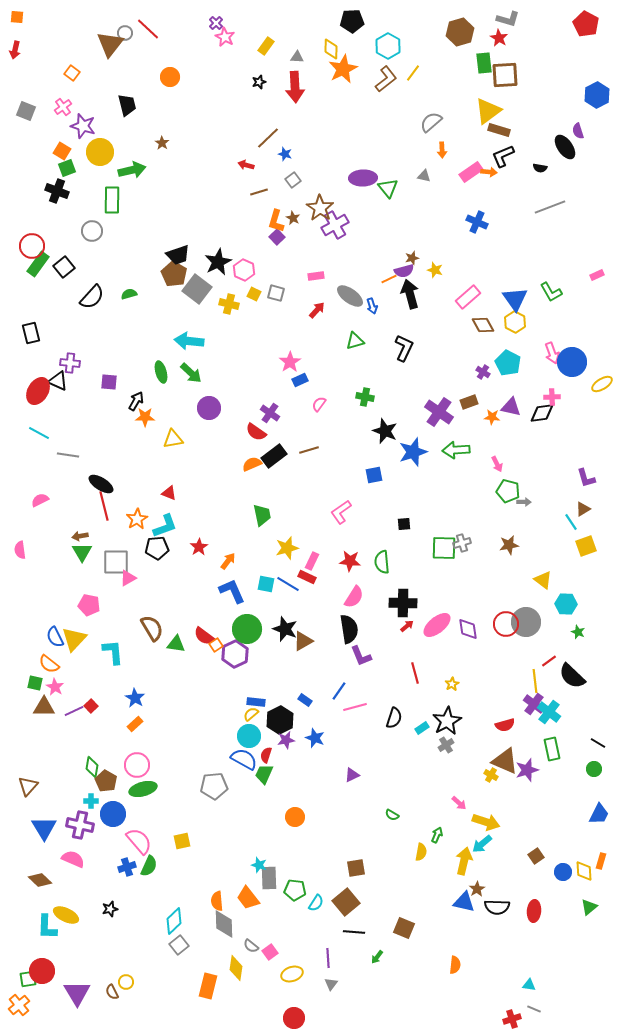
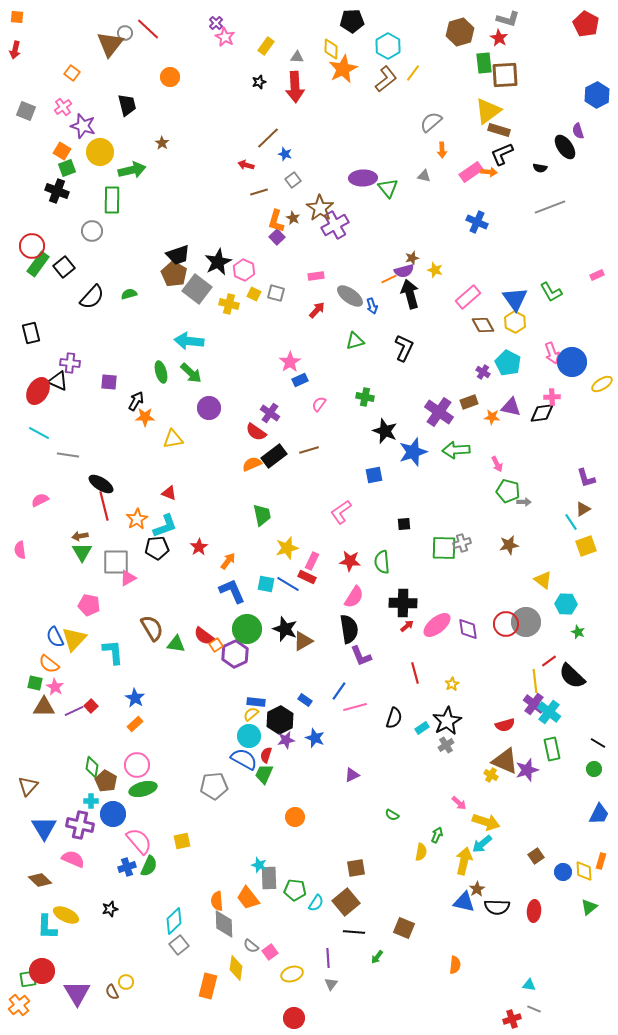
black L-shape at (503, 156): moved 1 px left, 2 px up
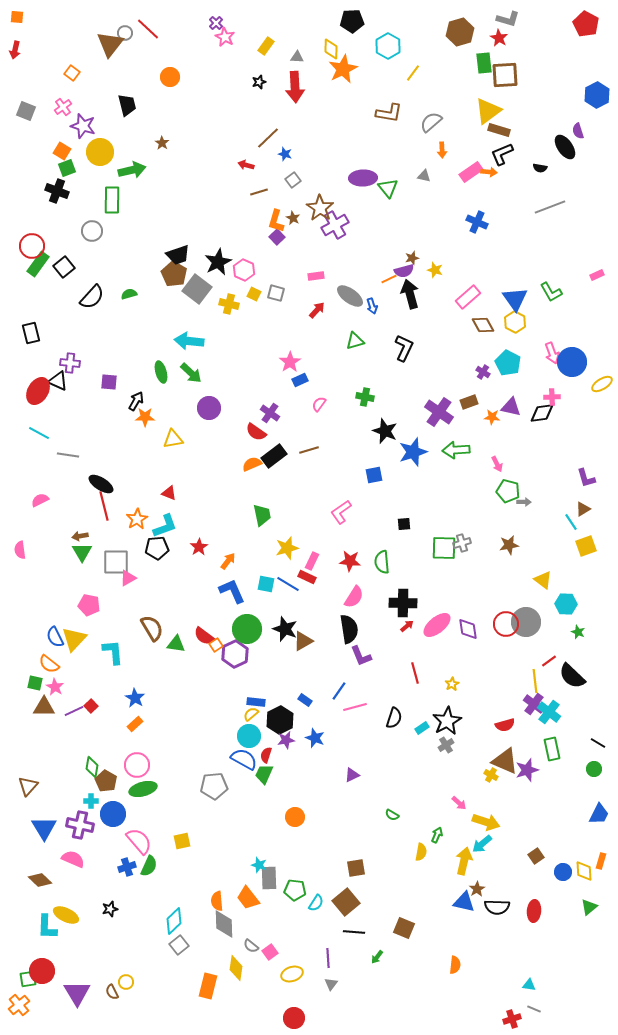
brown L-shape at (386, 79): moved 3 px right, 34 px down; rotated 48 degrees clockwise
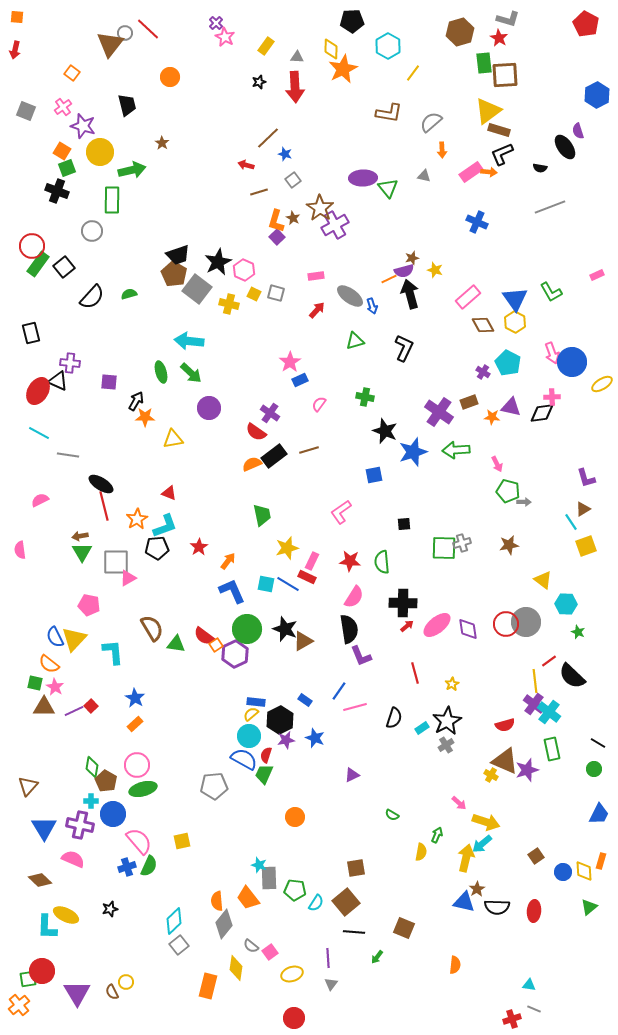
yellow arrow at (464, 861): moved 2 px right, 3 px up
gray diamond at (224, 924): rotated 40 degrees clockwise
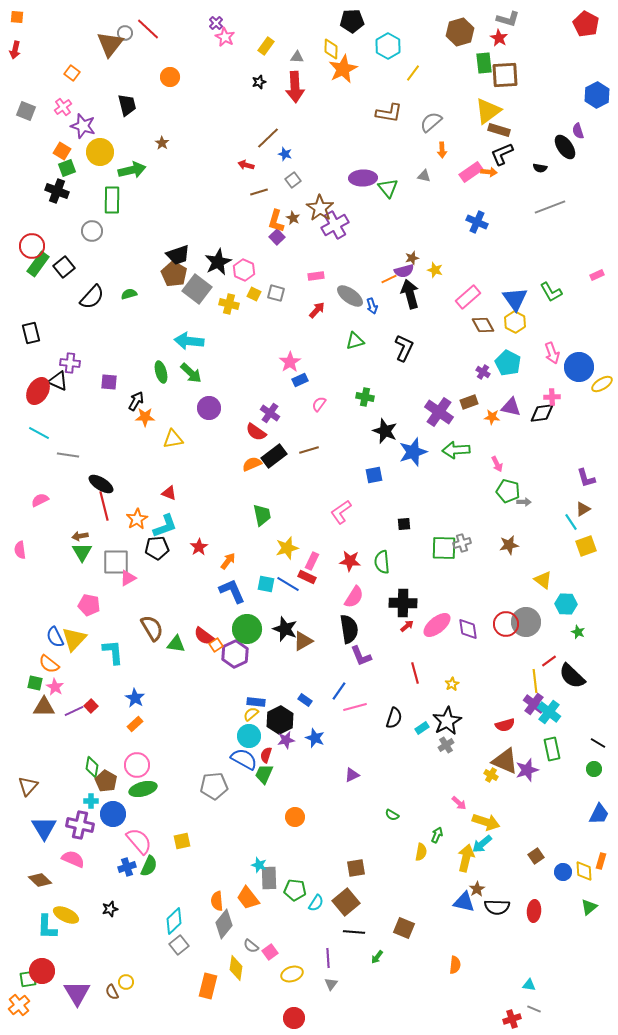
blue circle at (572, 362): moved 7 px right, 5 px down
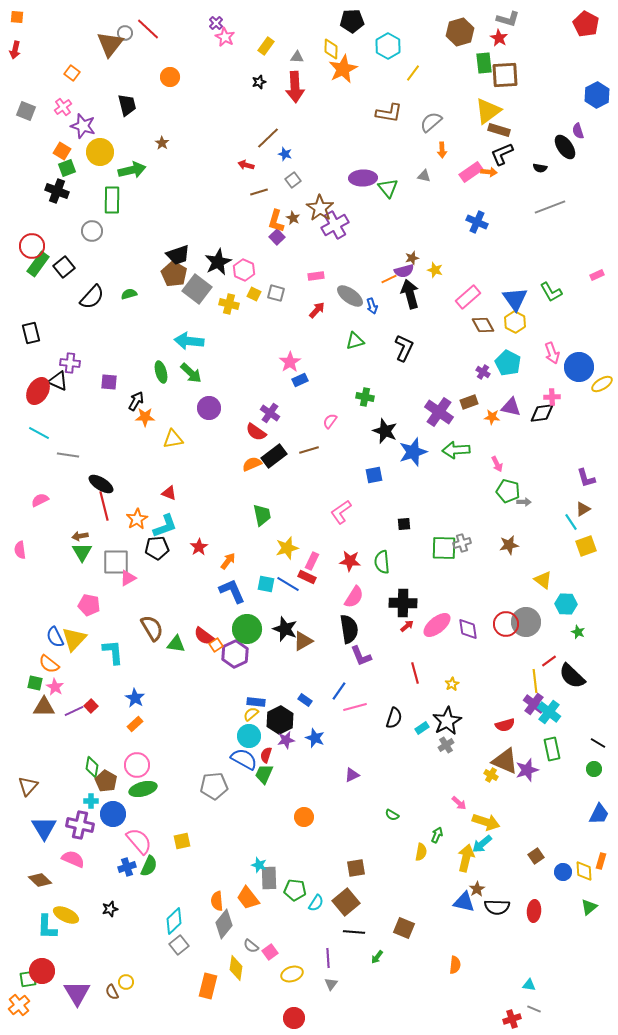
pink semicircle at (319, 404): moved 11 px right, 17 px down
orange circle at (295, 817): moved 9 px right
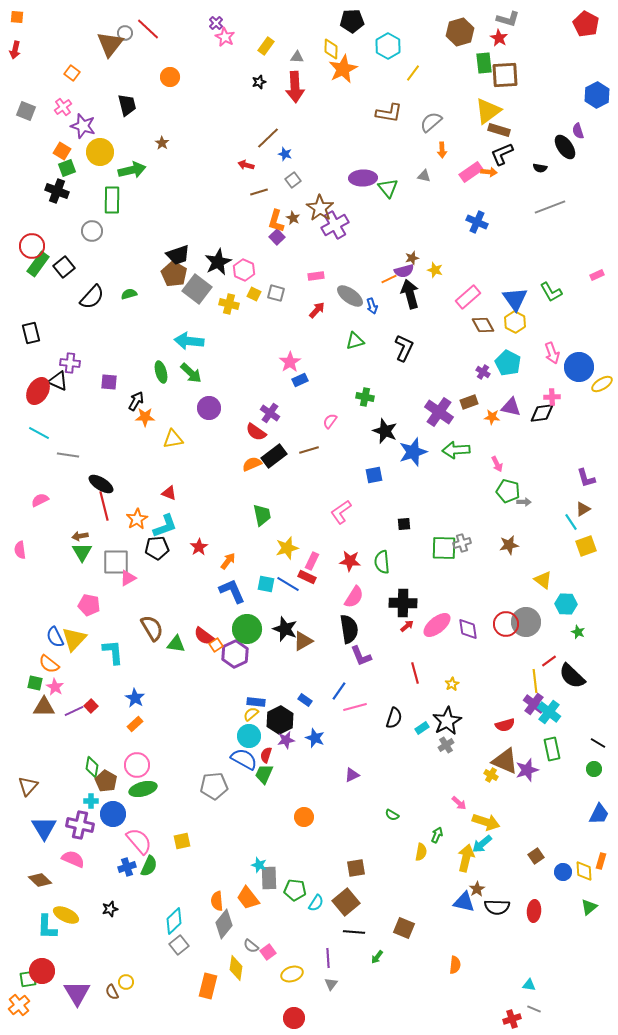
pink square at (270, 952): moved 2 px left
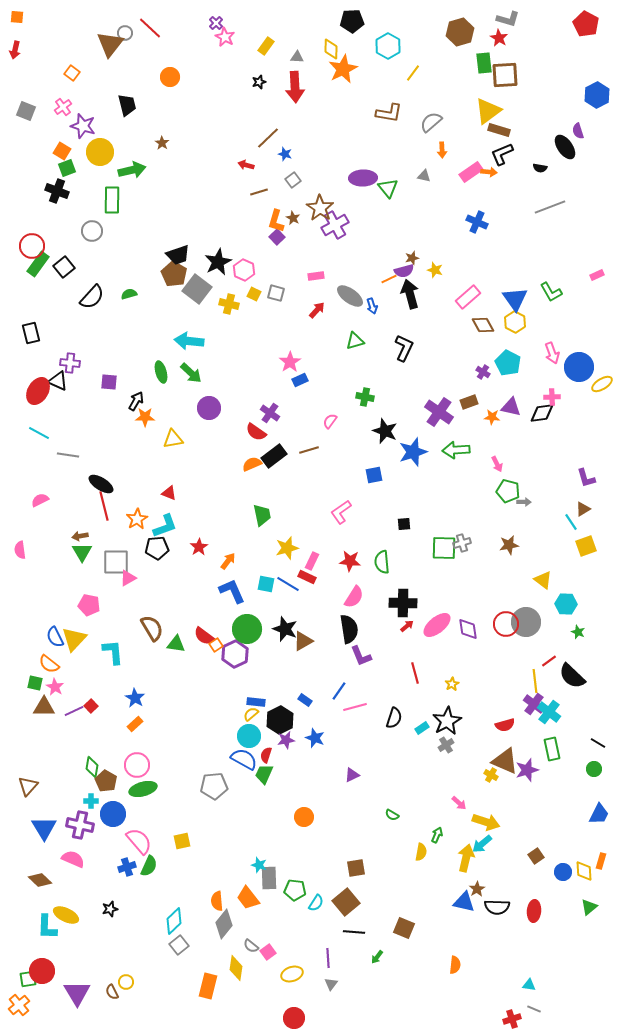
red line at (148, 29): moved 2 px right, 1 px up
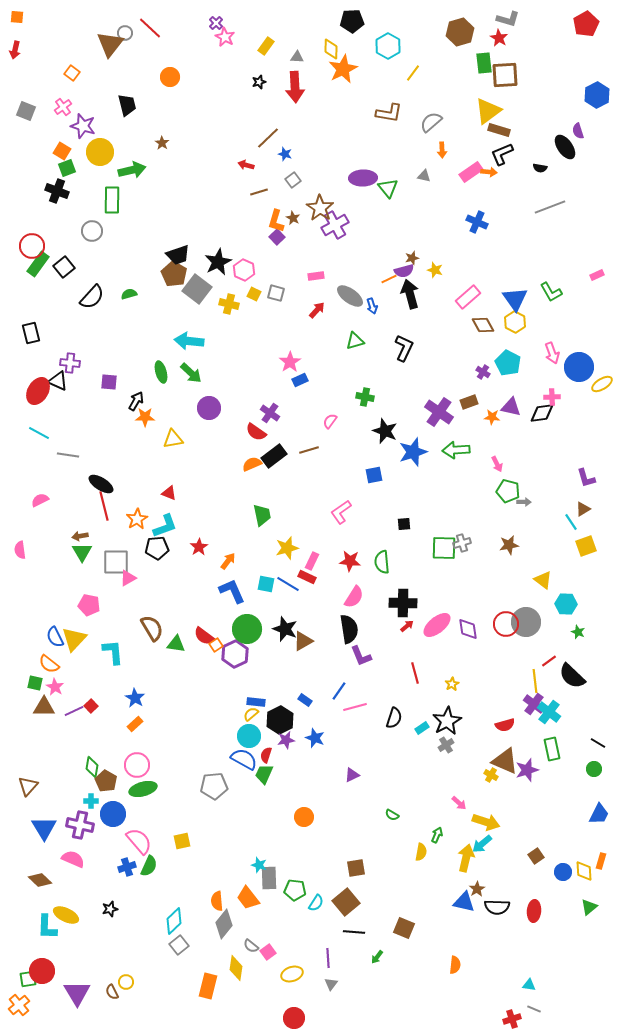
red pentagon at (586, 24): rotated 15 degrees clockwise
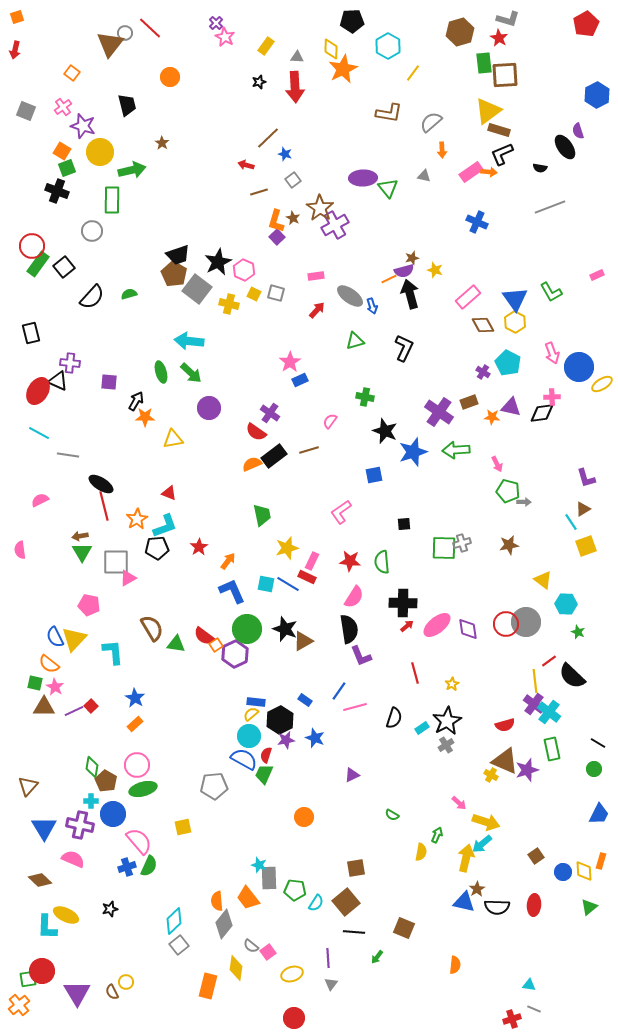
orange square at (17, 17): rotated 24 degrees counterclockwise
yellow square at (182, 841): moved 1 px right, 14 px up
red ellipse at (534, 911): moved 6 px up
